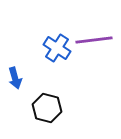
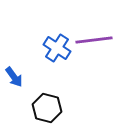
blue arrow: moved 1 px left, 1 px up; rotated 20 degrees counterclockwise
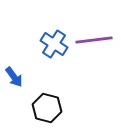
blue cross: moved 3 px left, 4 px up
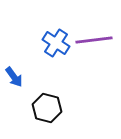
blue cross: moved 2 px right, 1 px up
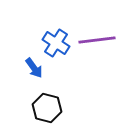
purple line: moved 3 px right
blue arrow: moved 20 px right, 9 px up
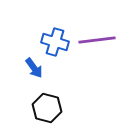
blue cross: moved 1 px left, 1 px up; rotated 16 degrees counterclockwise
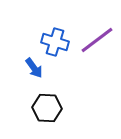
purple line: rotated 30 degrees counterclockwise
black hexagon: rotated 12 degrees counterclockwise
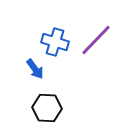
purple line: moved 1 px left; rotated 9 degrees counterclockwise
blue arrow: moved 1 px right, 1 px down
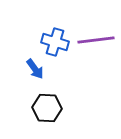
purple line: rotated 39 degrees clockwise
